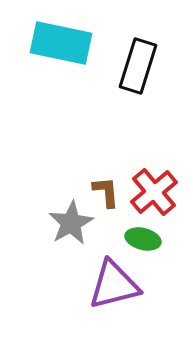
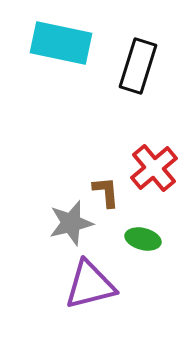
red cross: moved 24 px up
gray star: rotated 15 degrees clockwise
purple triangle: moved 24 px left
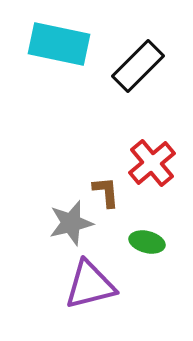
cyan rectangle: moved 2 px left, 1 px down
black rectangle: rotated 28 degrees clockwise
red cross: moved 2 px left, 5 px up
green ellipse: moved 4 px right, 3 px down
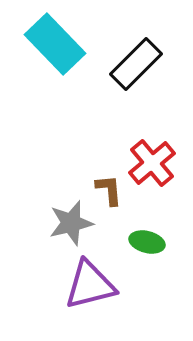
cyan rectangle: moved 4 px left; rotated 34 degrees clockwise
black rectangle: moved 2 px left, 2 px up
brown L-shape: moved 3 px right, 2 px up
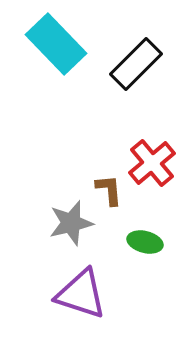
cyan rectangle: moved 1 px right
green ellipse: moved 2 px left
purple triangle: moved 9 px left, 9 px down; rotated 32 degrees clockwise
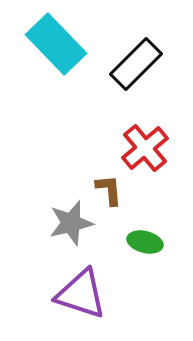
red cross: moved 7 px left, 15 px up
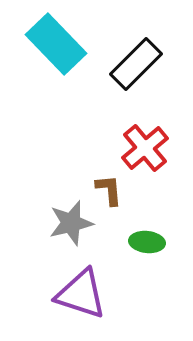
green ellipse: moved 2 px right; rotated 8 degrees counterclockwise
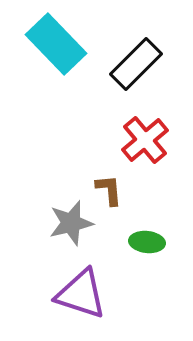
red cross: moved 8 px up
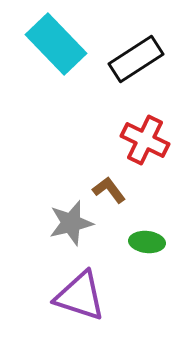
black rectangle: moved 5 px up; rotated 12 degrees clockwise
red cross: rotated 24 degrees counterclockwise
brown L-shape: rotated 32 degrees counterclockwise
purple triangle: moved 1 px left, 2 px down
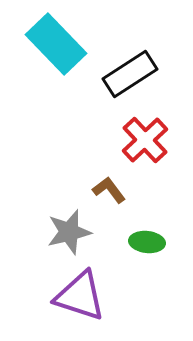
black rectangle: moved 6 px left, 15 px down
red cross: rotated 21 degrees clockwise
gray star: moved 2 px left, 9 px down
